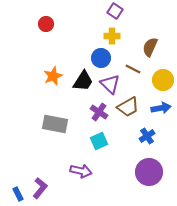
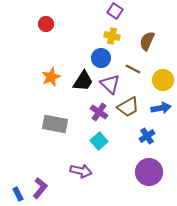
yellow cross: rotated 14 degrees clockwise
brown semicircle: moved 3 px left, 6 px up
orange star: moved 2 px left, 1 px down
cyan square: rotated 18 degrees counterclockwise
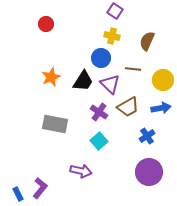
brown line: rotated 21 degrees counterclockwise
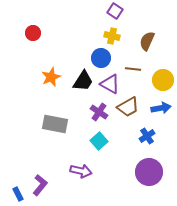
red circle: moved 13 px left, 9 px down
purple triangle: rotated 15 degrees counterclockwise
purple L-shape: moved 3 px up
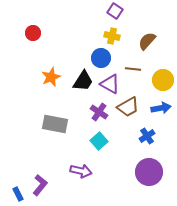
brown semicircle: rotated 18 degrees clockwise
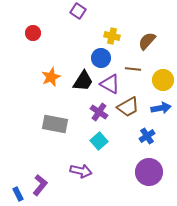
purple square: moved 37 px left
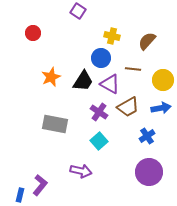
blue rectangle: moved 2 px right, 1 px down; rotated 40 degrees clockwise
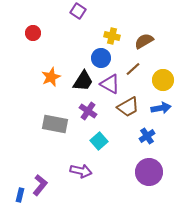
brown semicircle: moved 3 px left; rotated 18 degrees clockwise
brown line: rotated 49 degrees counterclockwise
purple cross: moved 11 px left, 1 px up
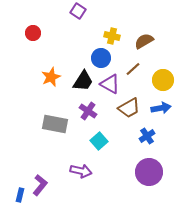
brown trapezoid: moved 1 px right, 1 px down
